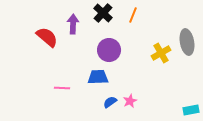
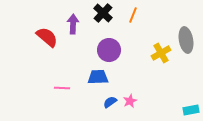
gray ellipse: moved 1 px left, 2 px up
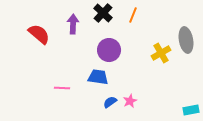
red semicircle: moved 8 px left, 3 px up
blue trapezoid: rotated 10 degrees clockwise
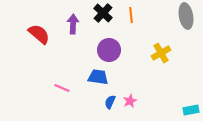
orange line: moved 2 px left; rotated 28 degrees counterclockwise
gray ellipse: moved 24 px up
pink line: rotated 21 degrees clockwise
blue semicircle: rotated 32 degrees counterclockwise
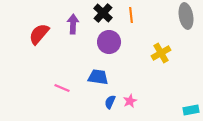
red semicircle: rotated 90 degrees counterclockwise
purple circle: moved 8 px up
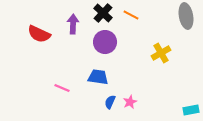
orange line: rotated 56 degrees counterclockwise
red semicircle: rotated 105 degrees counterclockwise
purple circle: moved 4 px left
pink star: moved 1 px down
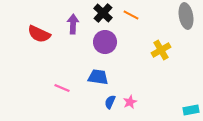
yellow cross: moved 3 px up
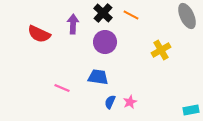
gray ellipse: moved 1 px right; rotated 15 degrees counterclockwise
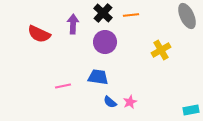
orange line: rotated 35 degrees counterclockwise
pink line: moved 1 px right, 2 px up; rotated 35 degrees counterclockwise
blue semicircle: rotated 72 degrees counterclockwise
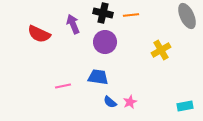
black cross: rotated 30 degrees counterclockwise
purple arrow: rotated 24 degrees counterclockwise
cyan rectangle: moved 6 px left, 4 px up
